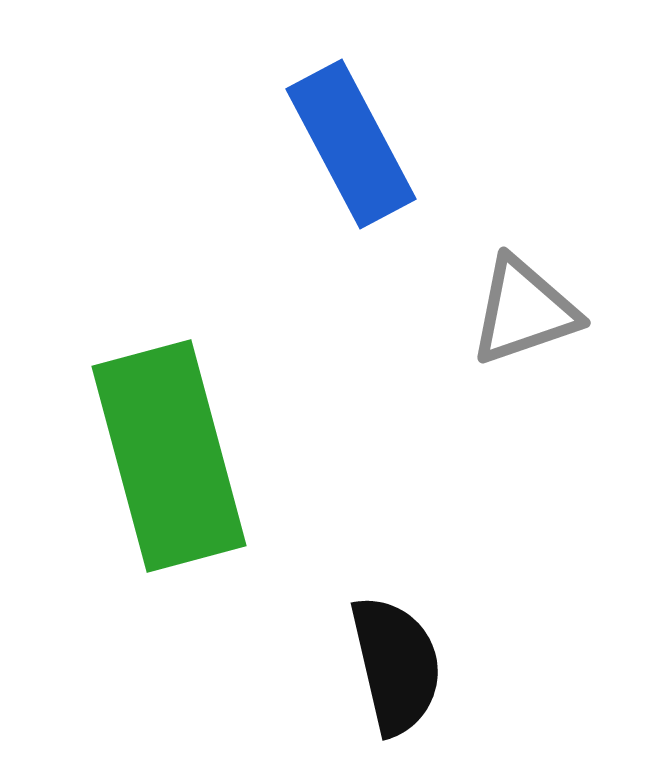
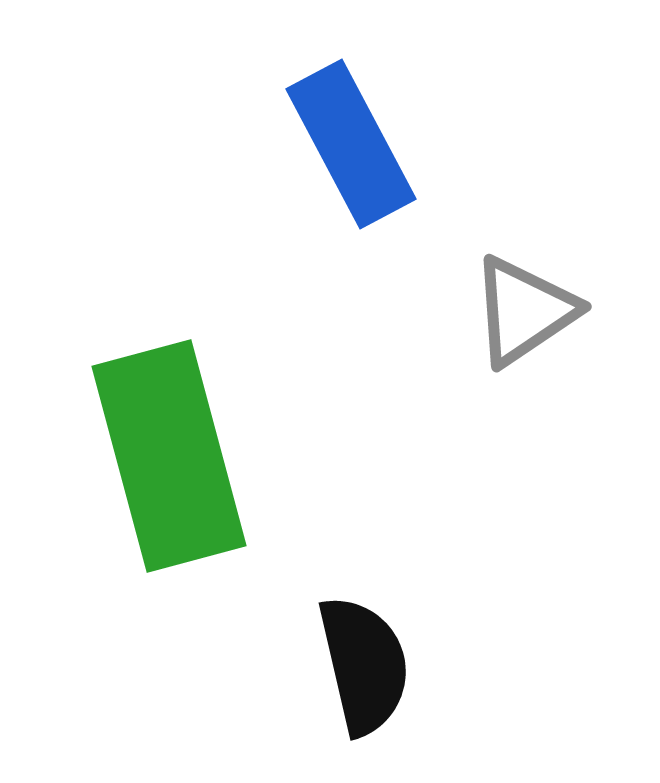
gray triangle: rotated 15 degrees counterclockwise
black semicircle: moved 32 px left
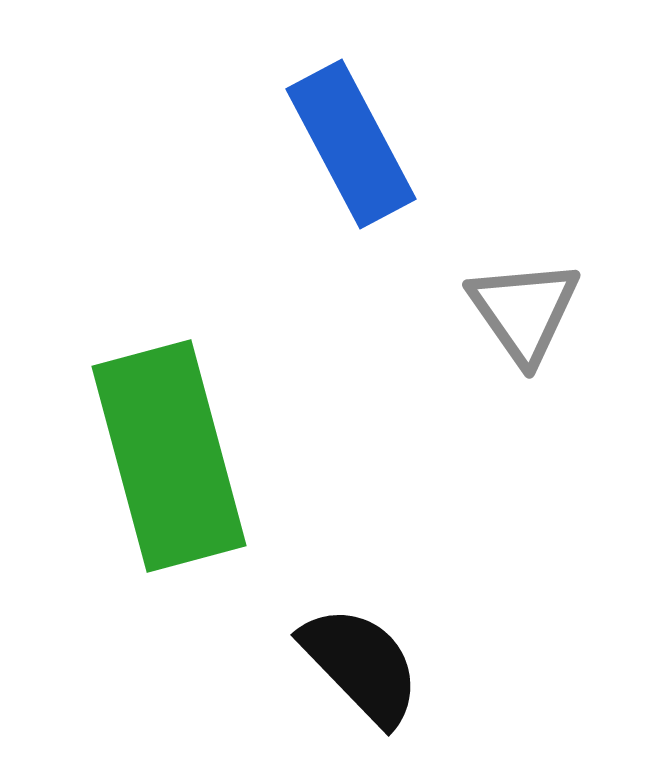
gray triangle: rotated 31 degrees counterclockwise
black semicircle: moved 3 px left; rotated 31 degrees counterclockwise
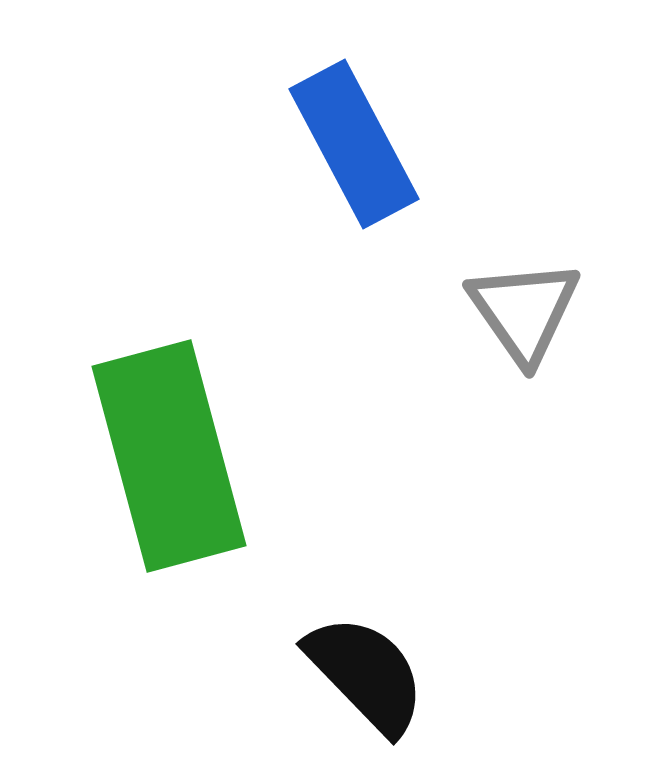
blue rectangle: moved 3 px right
black semicircle: moved 5 px right, 9 px down
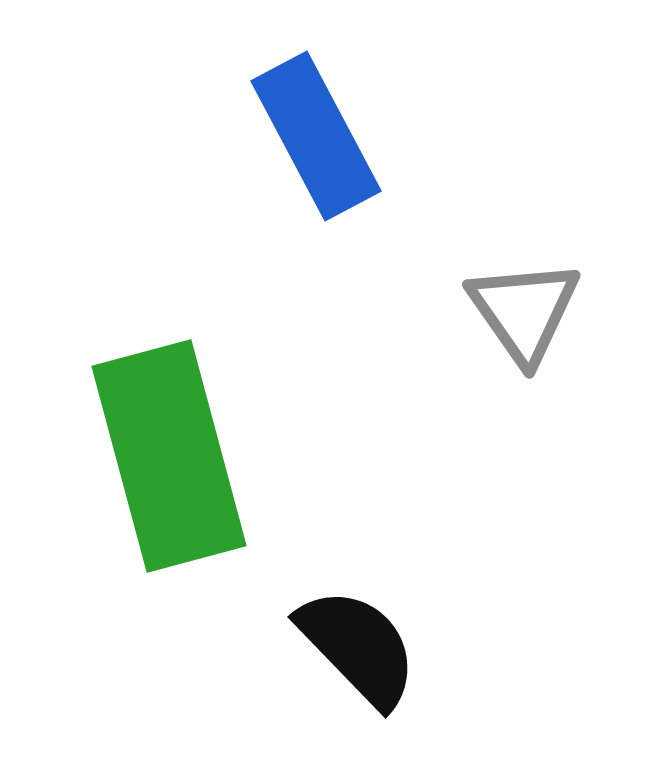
blue rectangle: moved 38 px left, 8 px up
black semicircle: moved 8 px left, 27 px up
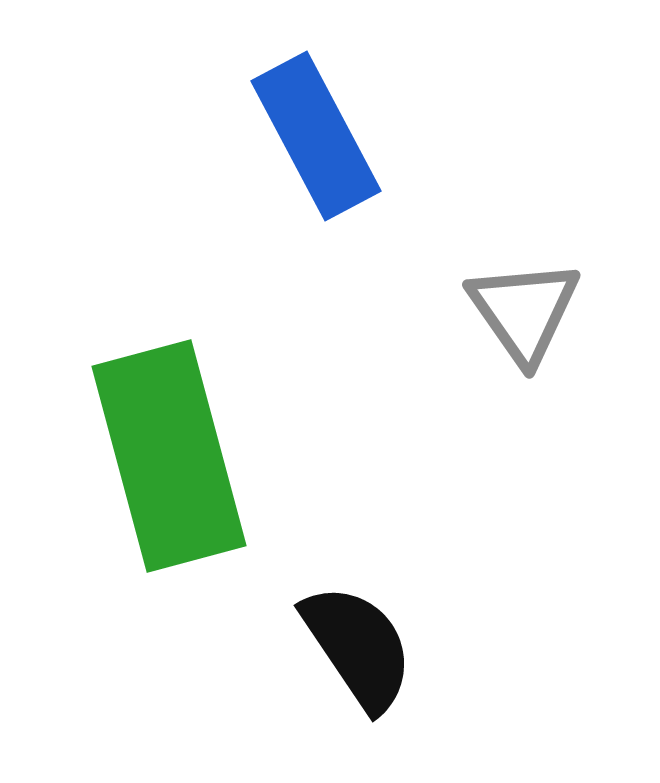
black semicircle: rotated 10 degrees clockwise
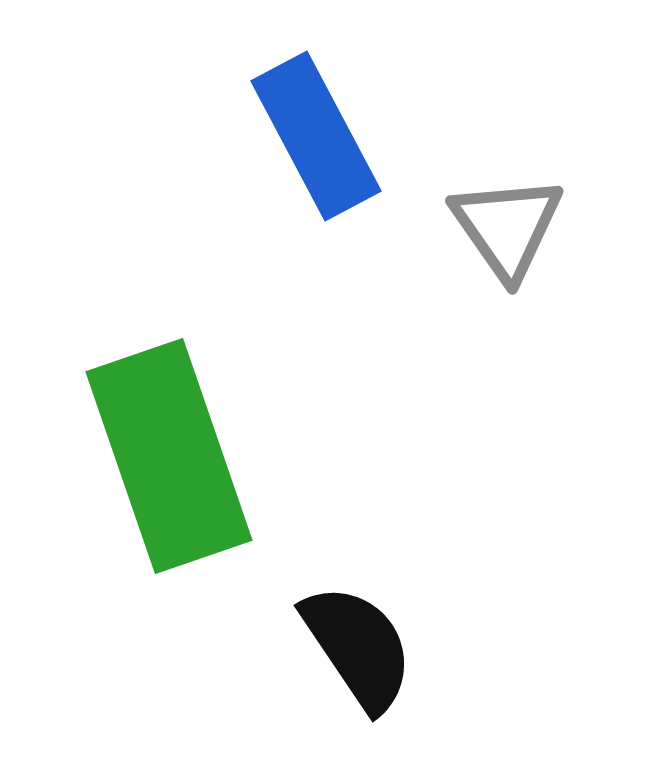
gray triangle: moved 17 px left, 84 px up
green rectangle: rotated 4 degrees counterclockwise
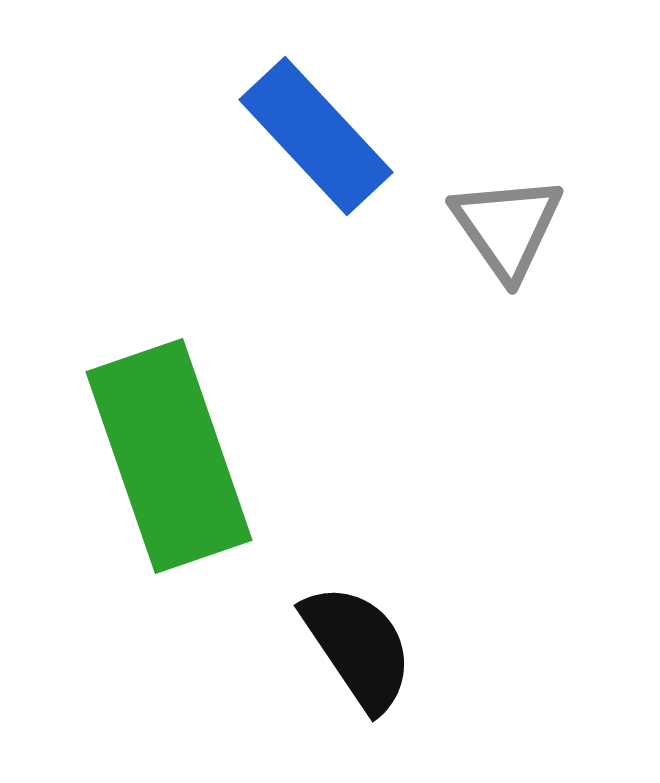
blue rectangle: rotated 15 degrees counterclockwise
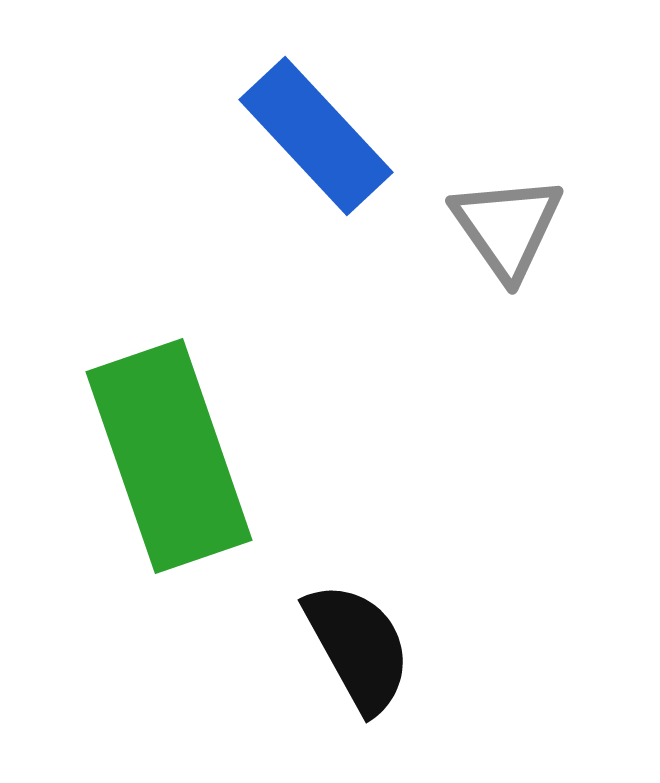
black semicircle: rotated 5 degrees clockwise
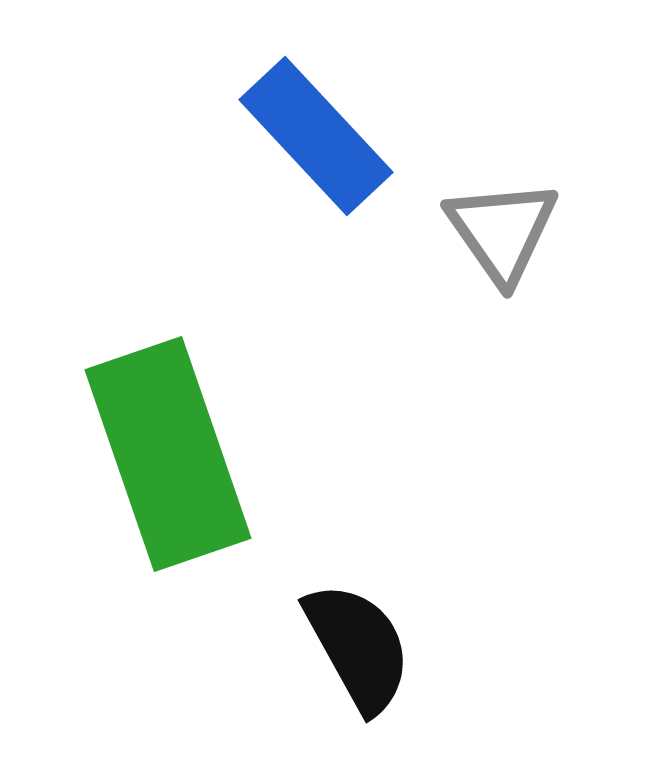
gray triangle: moved 5 px left, 4 px down
green rectangle: moved 1 px left, 2 px up
